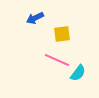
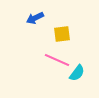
cyan semicircle: moved 1 px left
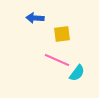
blue arrow: rotated 30 degrees clockwise
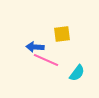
blue arrow: moved 29 px down
pink line: moved 11 px left
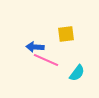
yellow square: moved 4 px right
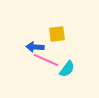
yellow square: moved 9 px left
cyan semicircle: moved 10 px left, 4 px up
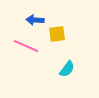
blue arrow: moved 27 px up
pink line: moved 20 px left, 14 px up
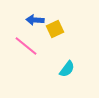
yellow square: moved 2 px left, 5 px up; rotated 18 degrees counterclockwise
pink line: rotated 15 degrees clockwise
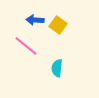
yellow square: moved 3 px right, 4 px up; rotated 30 degrees counterclockwise
cyan semicircle: moved 10 px left, 1 px up; rotated 150 degrees clockwise
